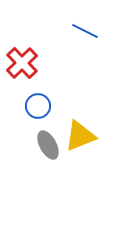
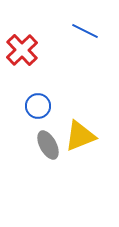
red cross: moved 13 px up
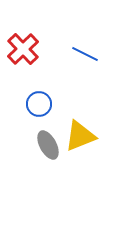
blue line: moved 23 px down
red cross: moved 1 px right, 1 px up
blue circle: moved 1 px right, 2 px up
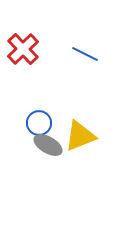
blue circle: moved 19 px down
gray ellipse: rotated 32 degrees counterclockwise
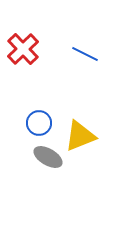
gray ellipse: moved 12 px down
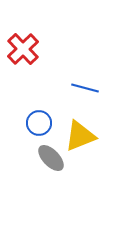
blue line: moved 34 px down; rotated 12 degrees counterclockwise
gray ellipse: moved 3 px right, 1 px down; rotated 16 degrees clockwise
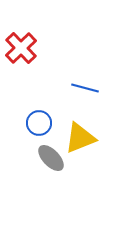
red cross: moved 2 px left, 1 px up
yellow triangle: moved 2 px down
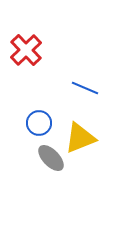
red cross: moved 5 px right, 2 px down
blue line: rotated 8 degrees clockwise
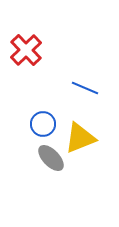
blue circle: moved 4 px right, 1 px down
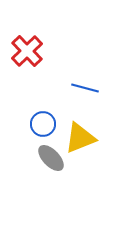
red cross: moved 1 px right, 1 px down
blue line: rotated 8 degrees counterclockwise
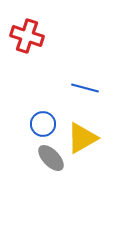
red cross: moved 15 px up; rotated 28 degrees counterclockwise
yellow triangle: moved 2 px right; rotated 8 degrees counterclockwise
